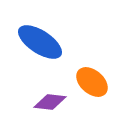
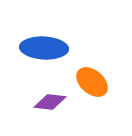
blue ellipse: moved 4 px right, 6 px down; rotated 30 degrees counterclockwise
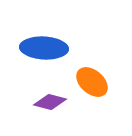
purple diamond: rotated 8 degrees clockwise
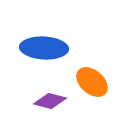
purple diamond: moved 1 px up
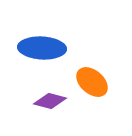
blue ellipse: moved 2 px left
